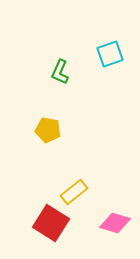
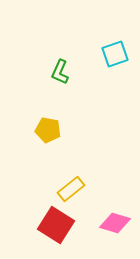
cyan square: moved 5 px right
yellow rectangle: moved 3 px left, 3 px up
red square: moved 5 px right, 2 px down
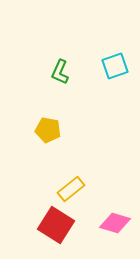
cyan square: moved 12 px down
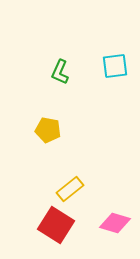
cyan square: rotated 12 degrees clockwise
yellow rectangle: moved 1 px left
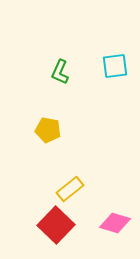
red square: rotated 12 degrees clockwise
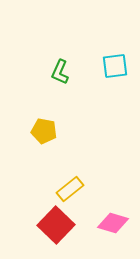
yellow pentagon: moved 4 px left, 1 px down
pink diamond: moved 2 px left
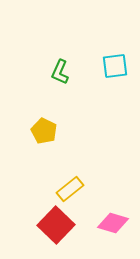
yellow pentagon: rotated 15 degrees clockwise
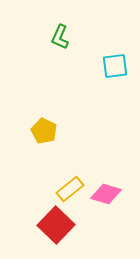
green L-shape: moved 35 px up
pink diamond: moved 7 px left, 29 px up
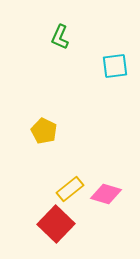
red square: moved 1 px up
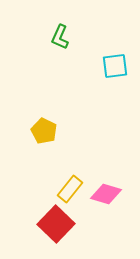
yellow rectangle: rotated 12 degrees counterclockwise
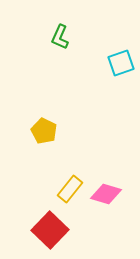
cyan square: moved 6 px right, 3 px up; rotated 12 degrees counterclockwise
red square: moved 6 px left, 6 px down
